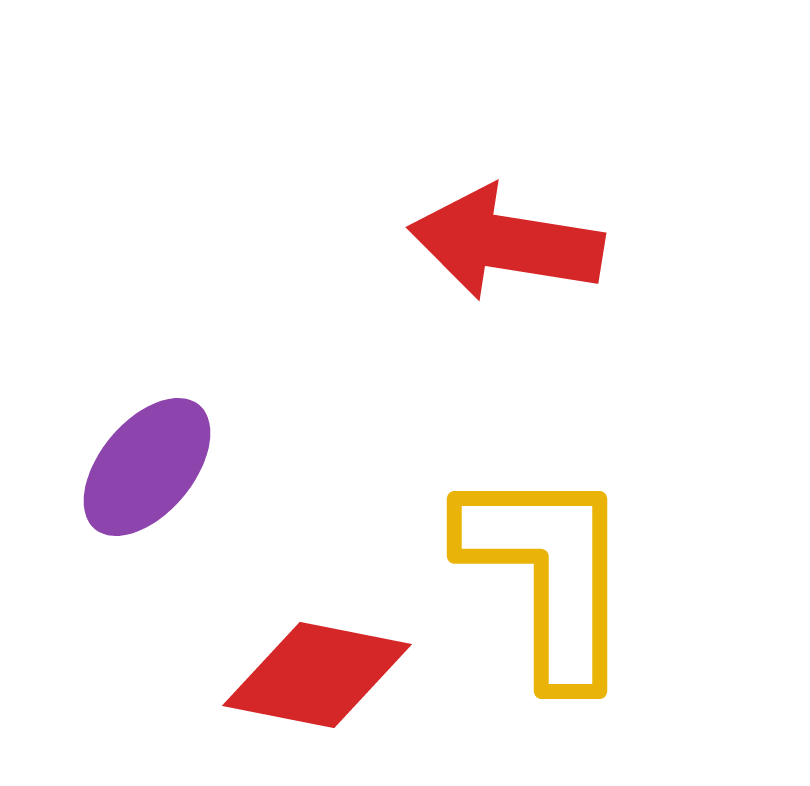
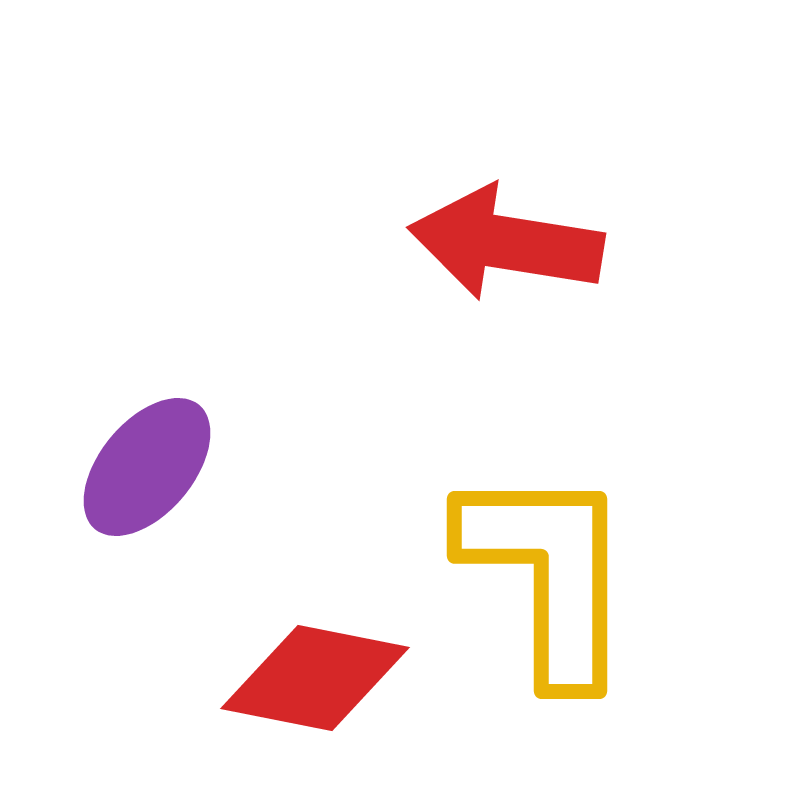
red diamond: moved 2 px left, 3 px down
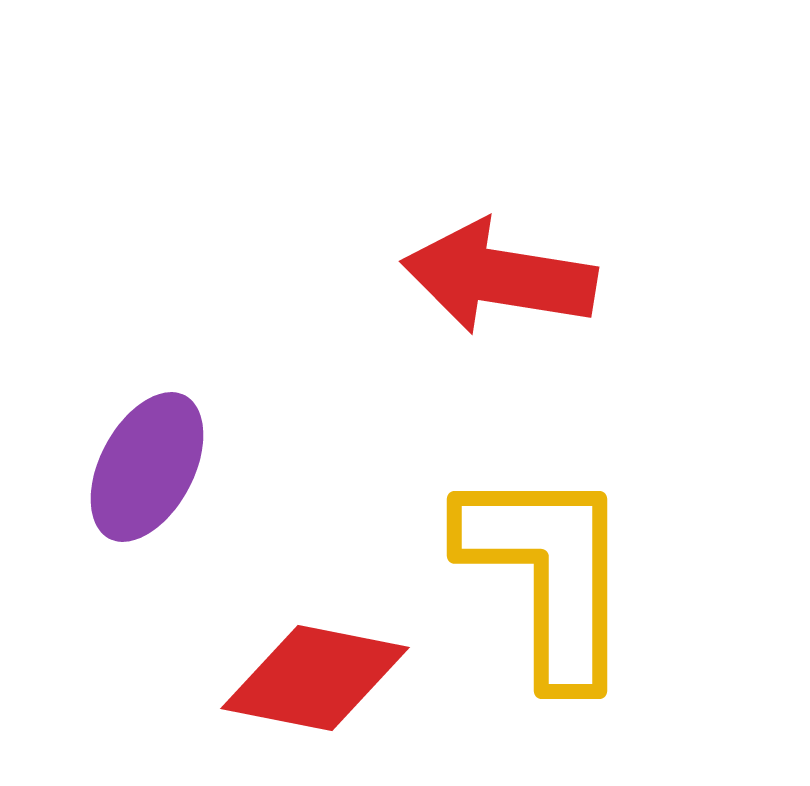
red arrow: moved 7 px left, 34 px down
purple ellipse: rotated 12 degrees counterclockwise
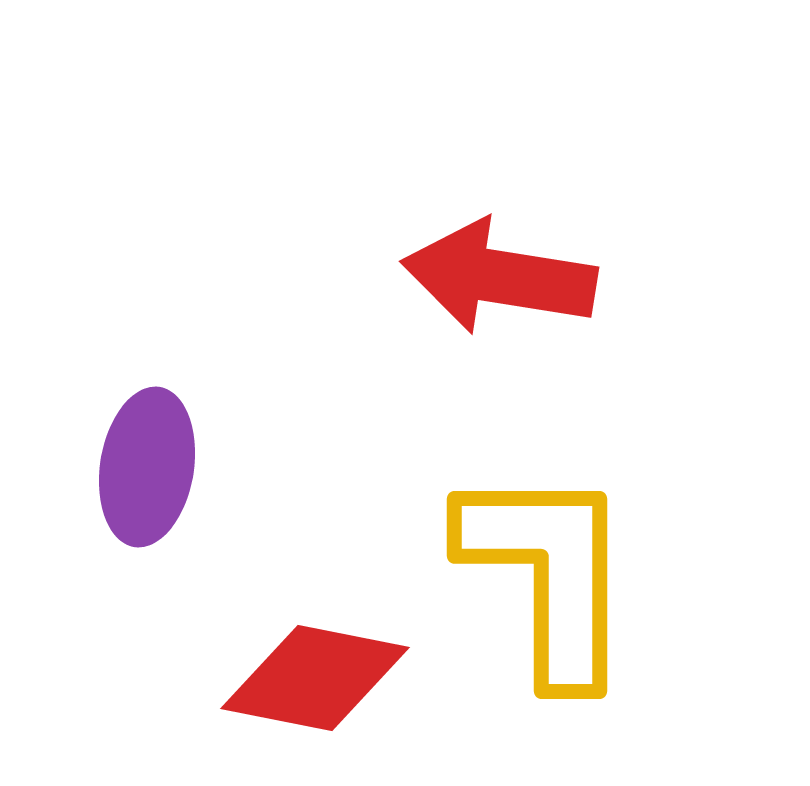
purple ellipse: rotated 19 degrees counterclockwise
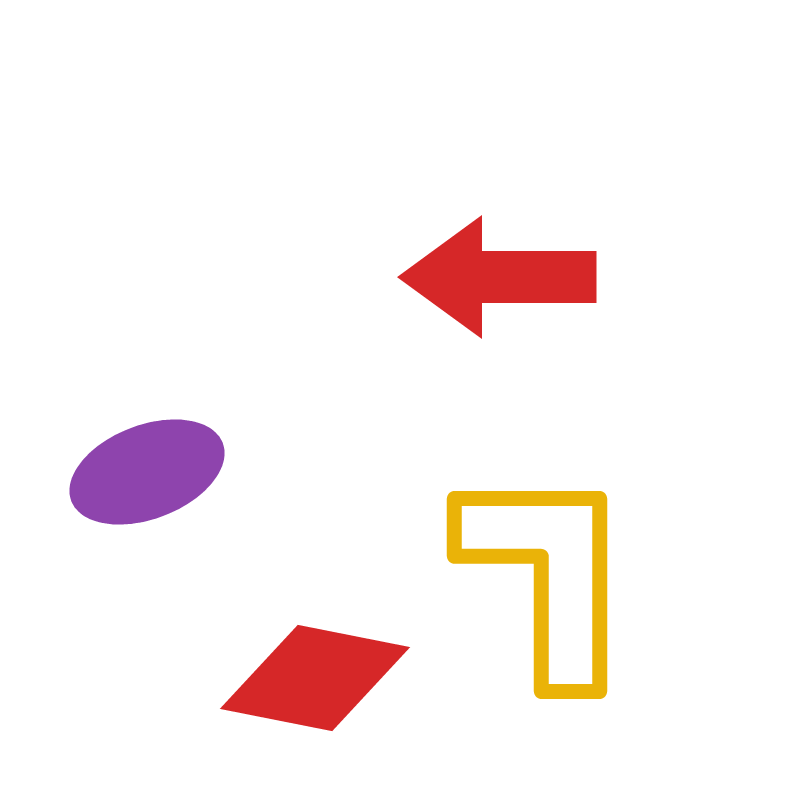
red arrow: rotated 9 degrees counterclockwise
purple ellipse: moved 5 px down; rotated 60 degrees clockwise
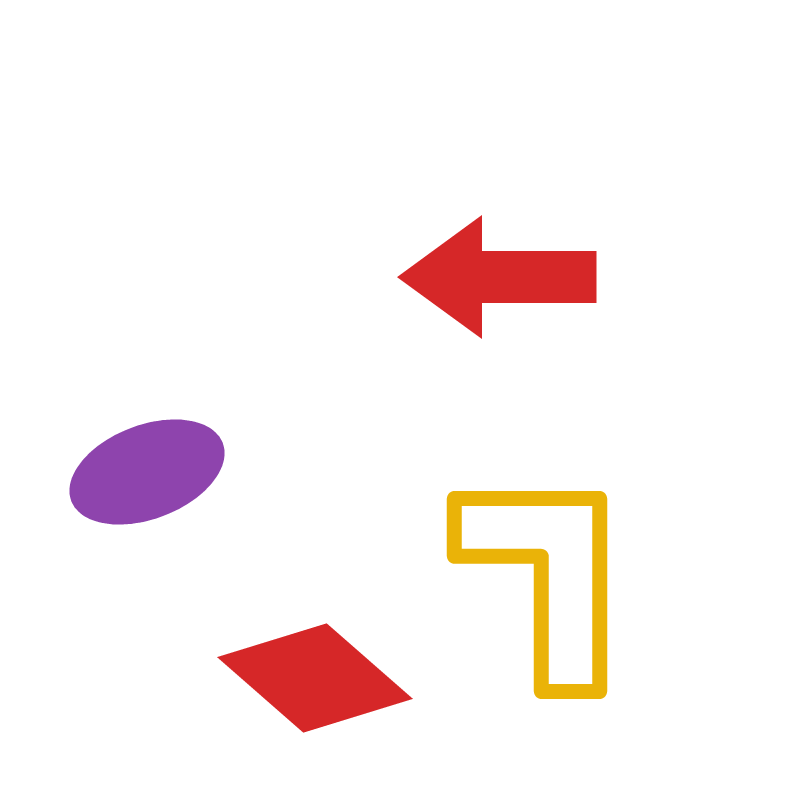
red diamond: rotated 30 degrees clockwise
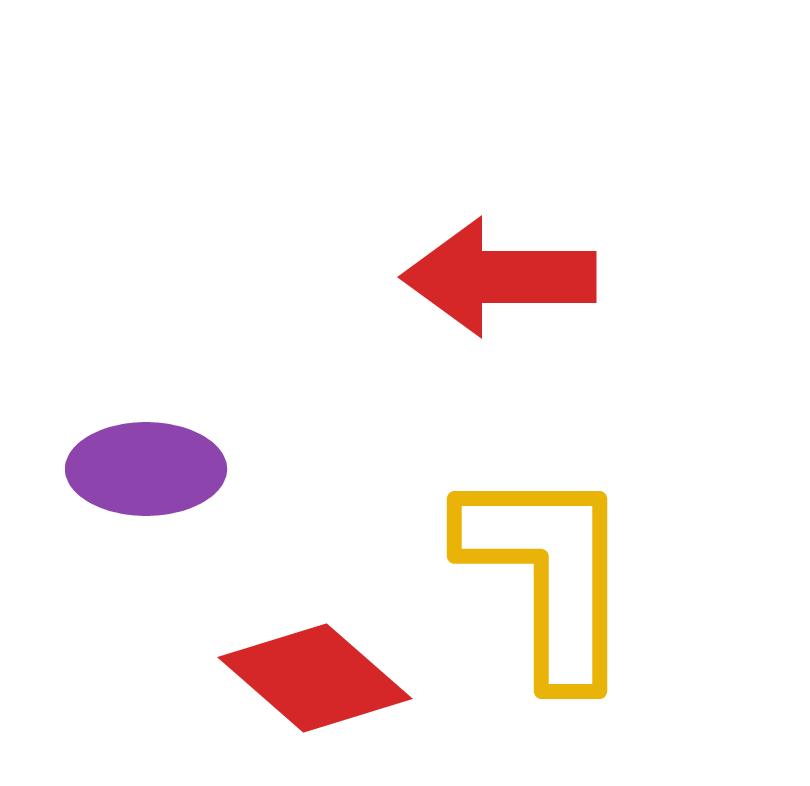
purple ellipse: moved 1 px left, 3 px up; rotated 21 degrees clockwise
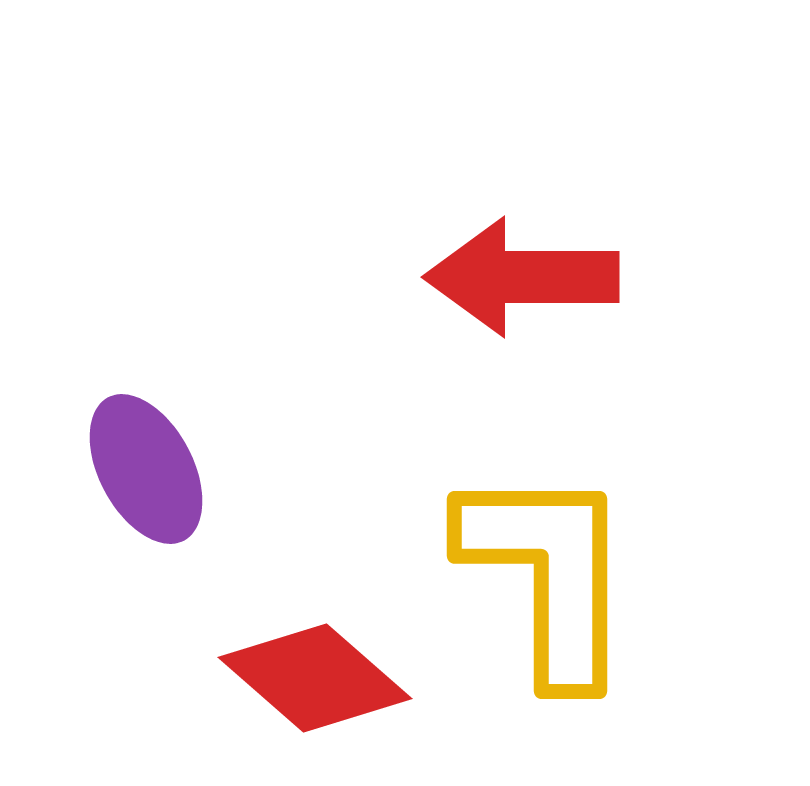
red arrow: moved 23 px right
purple ellipse: rotated 62 degrees clockwise
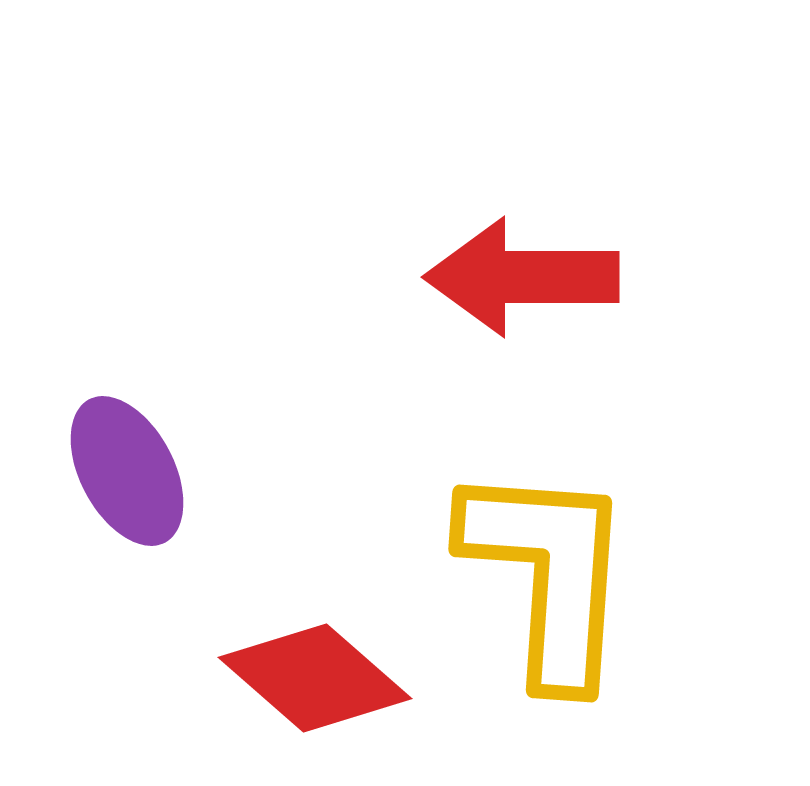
purple ellipse: moved 19 px left, 2 px down
yellow L-shape: rotated 4 degrees clockwise
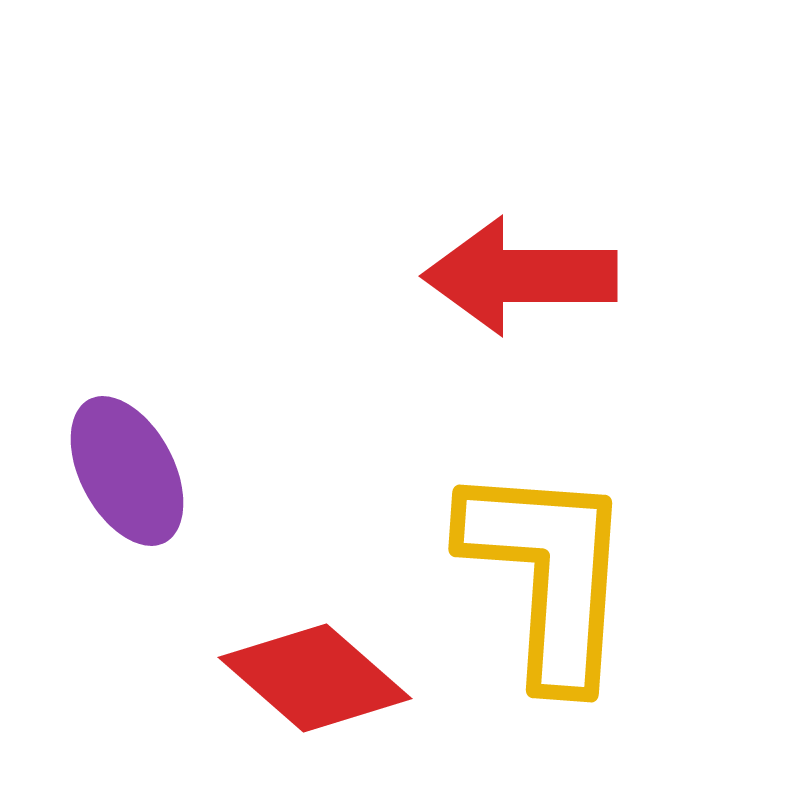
red arrow: moved 2 px left, 1 px up
